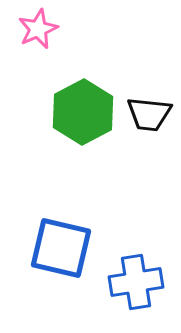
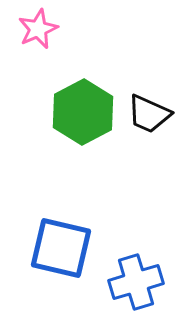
black trapezoid: rotated 18 degrees clockwise
blue cross: rotated 8 degrees counterclockwise
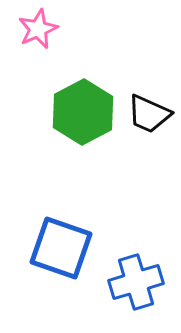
blue square: rotated 6 degrees clockwise
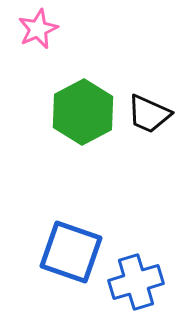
blue square: moved 10 px right, 4 px down
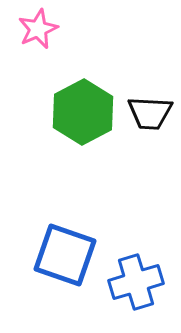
black trapezoid: moved 1 px right, 1 px up; rotated 21 degrees counterclockwise
blue square: moved 6 px left, 3 px down
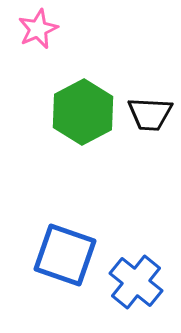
black trapezoid: moved 1 px down
blue cross: rotated 34 degrees counterclockwise
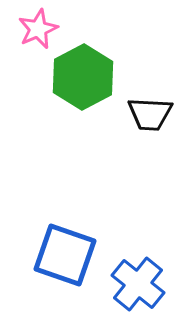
green hexagon: moved 35 px up
blue cross: moved 2 px right, 2 px down
